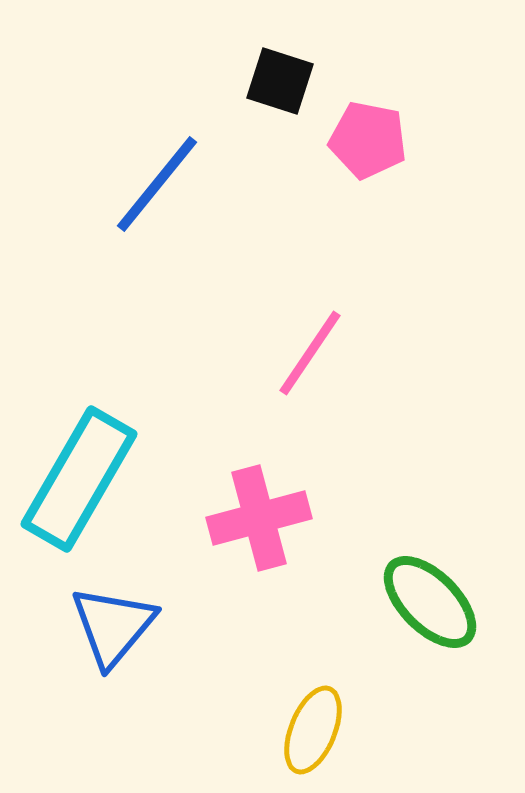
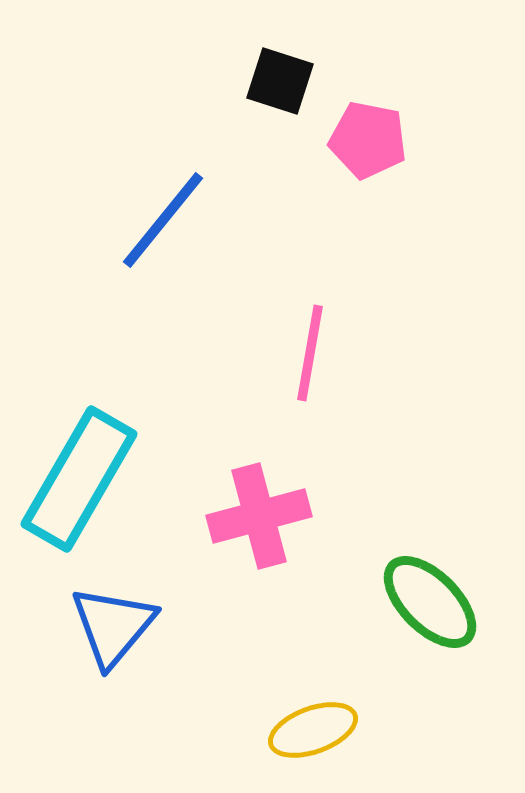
blue line: moved 6 px right, 36 px down
pink line: rotated 24 degrees counterclockwise
pink cross: moved 2 px up
yellow ellipse: rotated 48 degrees clockwise
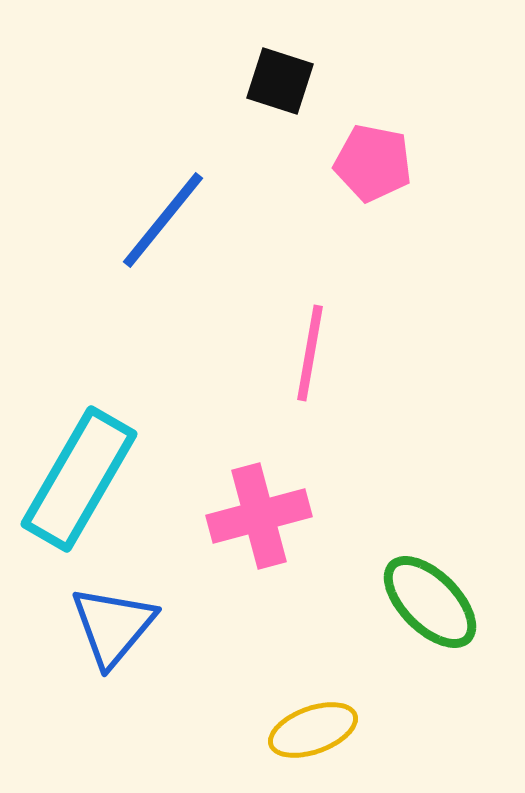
pink pentagon: moved 5 px right, 23 px down
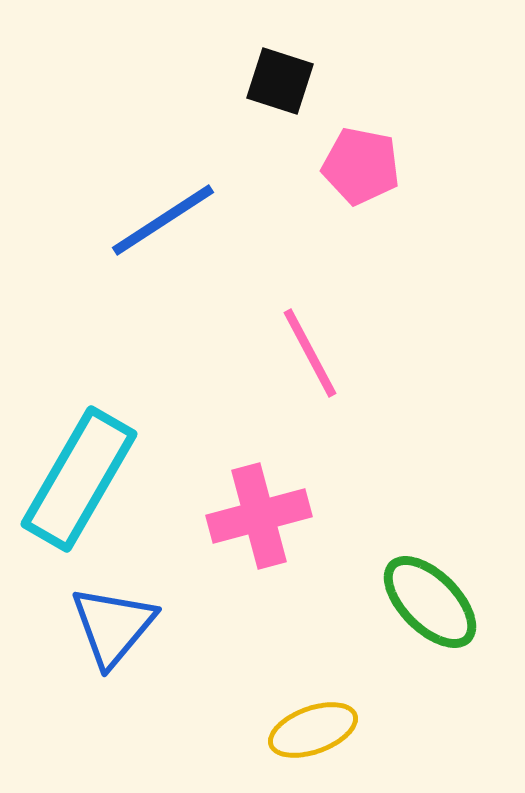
pink pentagon: moved 12 px left, 3 px down
blue line: rotated 18 degrees clockwise
pink line: rotated 38 degrees counterclockwise
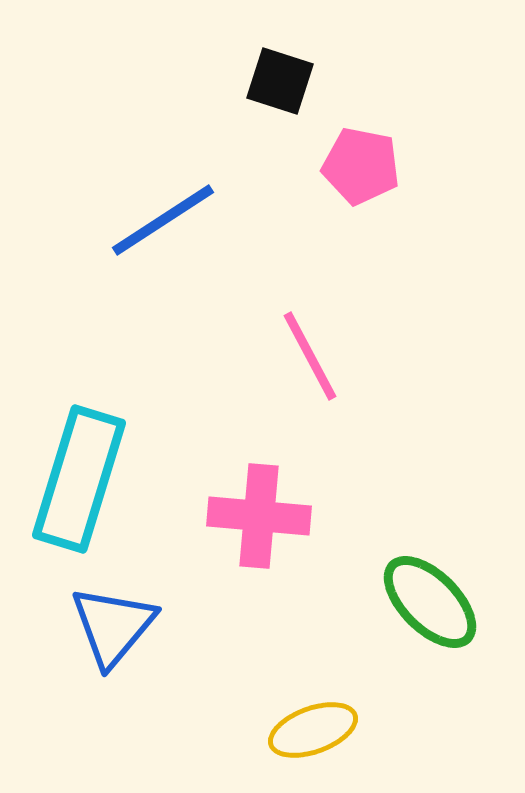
pink line: moved 3 px down
cyan rectangle: rotated 13 degrees counterclockwise
pink cross: rotated 20 degrees clockwise
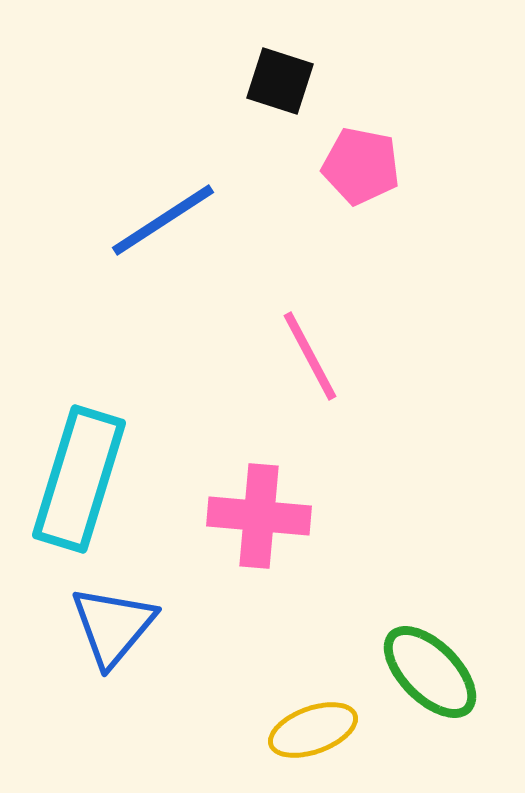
green ellipse: moved 70 px down
